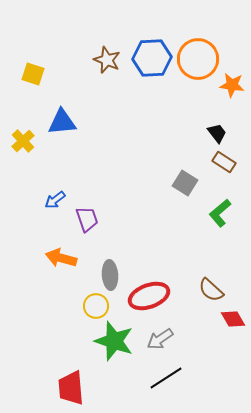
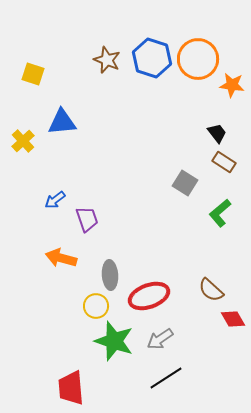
blue hexagon: rotated 21 degrees clockwise
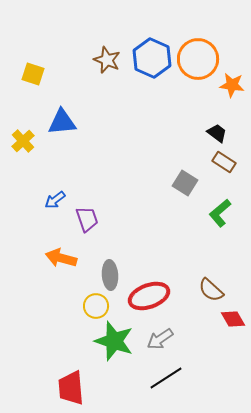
blue hexagon: rotated 6 degrees clockwise
black trapezoid: rotated 15 degrees counterclockwise
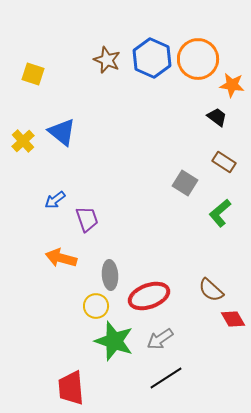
blue triangle: moved 10 px down; rotated 44 degrees clockwise
black trapezoid: moved 16 px up
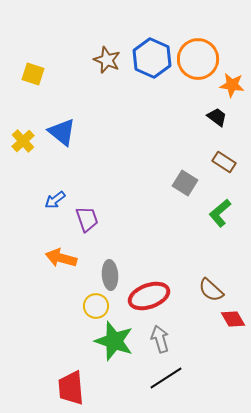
gray arrow: rotated 108 degrees clockwise
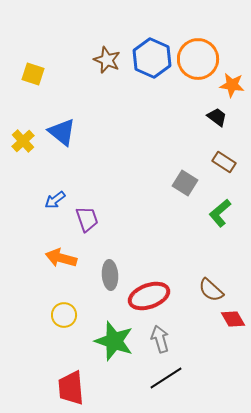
yellow circle: moved 32 px left, 9 px down
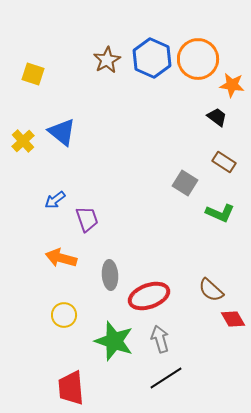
brown star: rotated 20 degrees clockwise
green L-shape: rotated 116 degrees counterclockwise
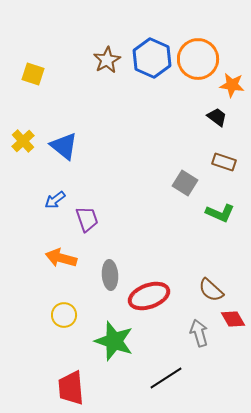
blue triangle: moved 2 px right, 14 px down
brown rectangle: rotated 15 degrees counterclockwise
gray arrow: moved 39 px right, 6 px up
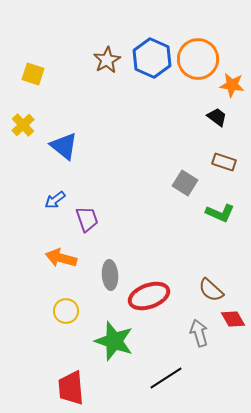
yellow cross: moved 16 px up
yellow circle: moved 2 px right, 4 px up
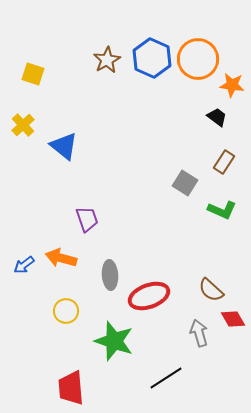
brown rectangle: rotated 75 degrees counterclockwise
blue arrow: moved 31 px left, 65 px down
green L-shape: moved 2 px right, 3 px up
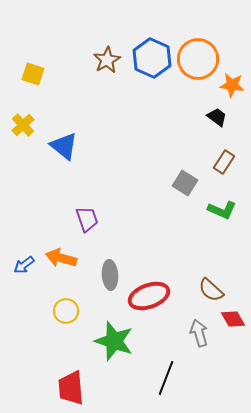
black line: rotated 36 degrees counterclockwise
